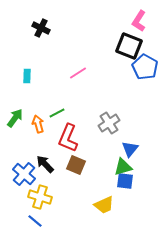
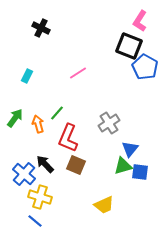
pink L-shape: moved 1 px right
cyan rectangle: rotated 24 degrees clockwise
green line: rotated 21 degrees counterclockwise
green triangle: moved 1 px up
blue square: moved 15 px right, 9 px up
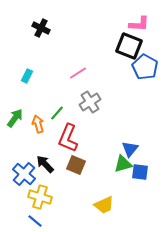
pink L-shape: moved 1 px left, 3 px down; rotated 120 degrees counterclockwise
gray cross: moved 19 px left, 21 px up
green triangle: moved 2 px up
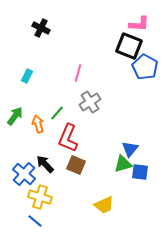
pink line: rotated 42 degrees counterclockwise
green arrow: moved 2 px up
